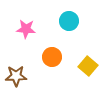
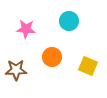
yellow square: rotated 18 degrees counterclockwise
brown star: moved 6 px up
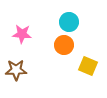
cyan circle: moved 1 px down
pink star: moved 4 px left, 5 px down
orange circle: moved 12 px right, 12 px up
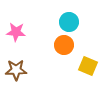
pink star: moved 6 px left, 2 px up
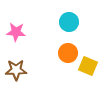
orange circle: moved 4 px right, 8 px down
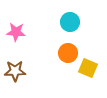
cyan circle: moved 1 px right
yellow square: moved 2 px down
brown star: moved 1 px left, 1 px down
